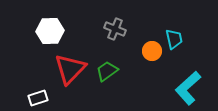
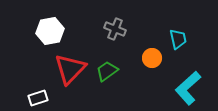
white hexagon: rotated 8 degrees counterclockwise
cyan trapezoid: moved 4 px right
orange circle: moved 7 px down
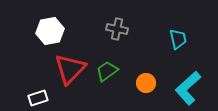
gray cross: moved 2 px right; rotated 10 degrees counterclockwise
orange circle: moved 6 px left, 25 px down
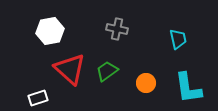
red triangle: rotated 32 degrees counterclockwise
cyan L-shape: rotated 56 degrees counterclockwise
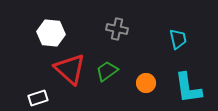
white hexagon: moved 1 px right, 2 px down; rotated 16 degrees clockwise
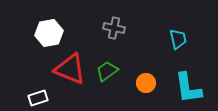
gray cross: moved 3 px left, 1 px up
white hexagon: moved 2 px left; rotated 16 degrees counterclockwise
red triangle: rotated 20 degrees counterclockwise
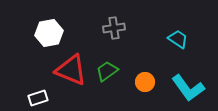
gray cross: rotated 20 degrees counterclockwise
cyan trapezoid: rotated 45 degrees counterclockwise
red triangle: moved 1 px right, 1 px down
orange circle: moved 1 px left, 1 px up
cyan L-shape: rotated 28 degrees counterclockwise
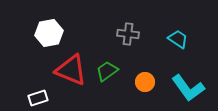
gray cross: moved 14 px right, 6 px down; rotated 15 degrees clockwise
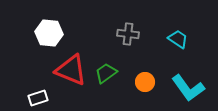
white hexagon: rotated 16 degrees clockwise
green trapezoid: moved 1 px left, 2 px down
